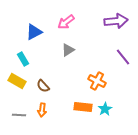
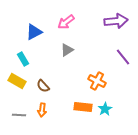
gray triangle: moved 1 px left
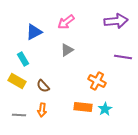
purple line: rotated 42 degrees counterclockwise
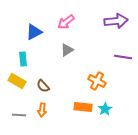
cyan rectangle: rotated 24 degrees clockwise
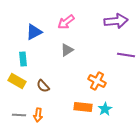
purple line: moved 3 px right, 2 px up
orange arrow: moved 4 px left, 5 px down
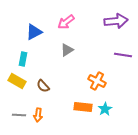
purple line: moved 3 px left
cyan rectangle: rotated 16 degrees clockwise
